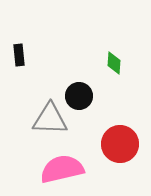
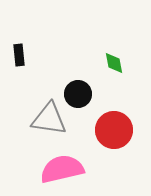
green diamond: rotated 15 degrees counterclockwise
black circle: moved 1 px left, 2 px up
gray triangle: moved 1 px left; rotated 6 degrees clockwise
red circle: moved 6 px left, 14 px up
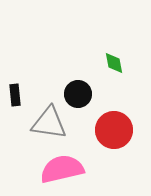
black rectangle: moved 4 px left, 40 px down
gray triangle: moved 4 px down
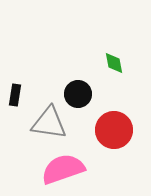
black rectangle: rotated 15 degrees clockwise
pink semicircle: moved 1 px right; rotated 6 degrees counterclockwise
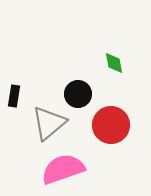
black rectangle: moved 1 px left, 1 px down
gray triangle: rotated 48 degrees counterclockwise
red circle: moved 3 px left, 5 px up
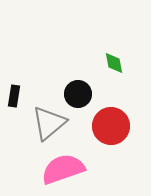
red circle: moved 1 px down
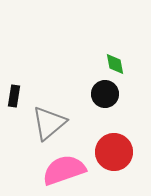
green diamond: moved 1 px right, 1 px down
black circle: moved 27 px right
red circle: moved 3 px right, 26 px down
pink semicircle: moved 1 px right, 1 px down
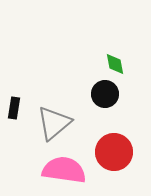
black rectangle: moved 12 px down
gray triangle: moved 5 px right
pink semicircle: rotated 27 degrees clockwise
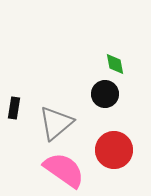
gray triangle: moved 2 px right
red circle: moved 2 px up
pink semicircle: rotated 27 degrees clockwise
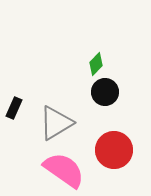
green diamond: moved 19 px left; rotated 55 degrees clockwise
black circle: moved 2 px up
black rectangle: rotated 15 degrees clockwise
gray triangle: rotated 9 degrees clockwise
